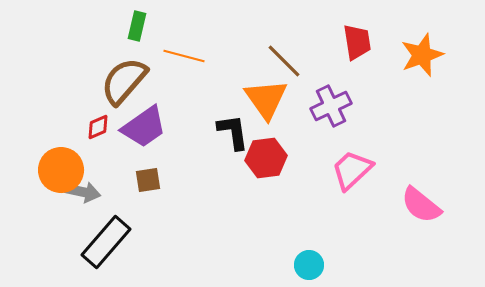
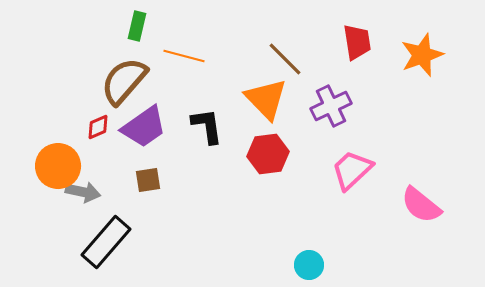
brown line: moved 1 px right, 2 px up
orange triangle: rotated 9 degrees counterclockwise
black L-shape: moved 26 px left, 6 px up
red hexagon: moved 2 px right, 4 px up
orange circle: moved 3 px left, 4 px up
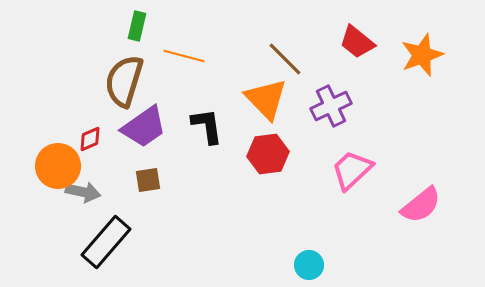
red trapezoid: rotated 138 degrees clockwise
brown semicircle: rotated 24 degrees counterclockwise
red diamond: moved 8 px left, 12 px down
pink semicircle: rotated 78 degrees counterclockwise
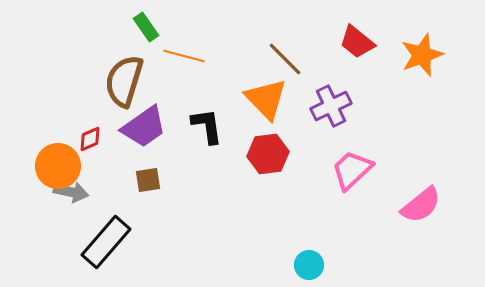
green rectangle: moved 9 px right, 1 px down; rotated 48 degrees counterclockwise
gray arrow: moved 12 px left
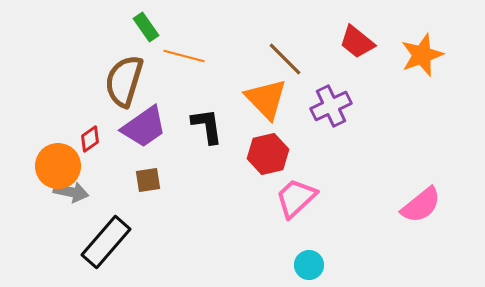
red diamond: rotated 12 degrees counterclockwise
red hexagon: rotated 6 degrees counterclockwise
pink trapezoid: moved 56 px left, 28 px down
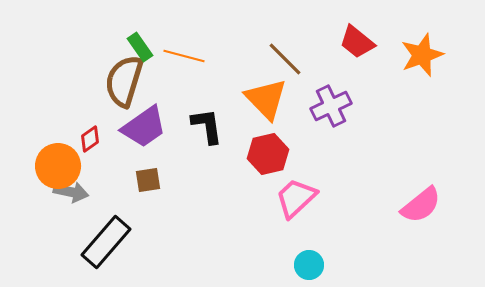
green rectangle: moved 6 px left, 20 px down
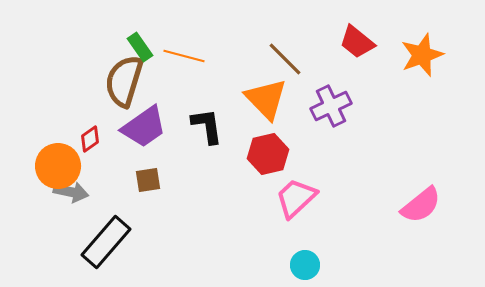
cyan circle: moved 4 px left
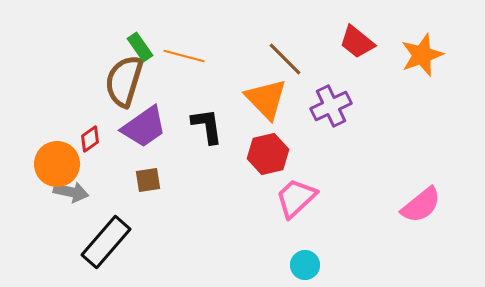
orange circle: moved 1 px left, 2 px up
